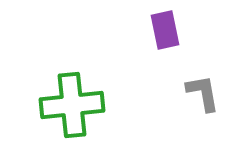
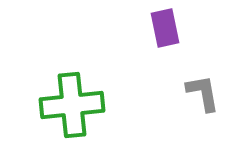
purple rectangle: moved 2 px up
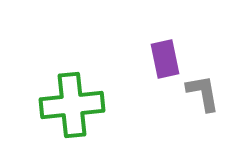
purple rectangle: moved 31 px down
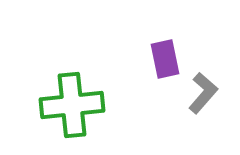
gray L-shape: rotated 51 degrees clockwise
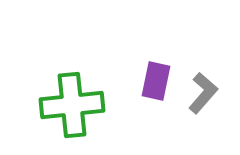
purple rectangle: moved 9 px left, 22 px down; rotated 24 degrees clockwise
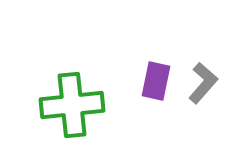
gray L-shape: moved 10 px up
